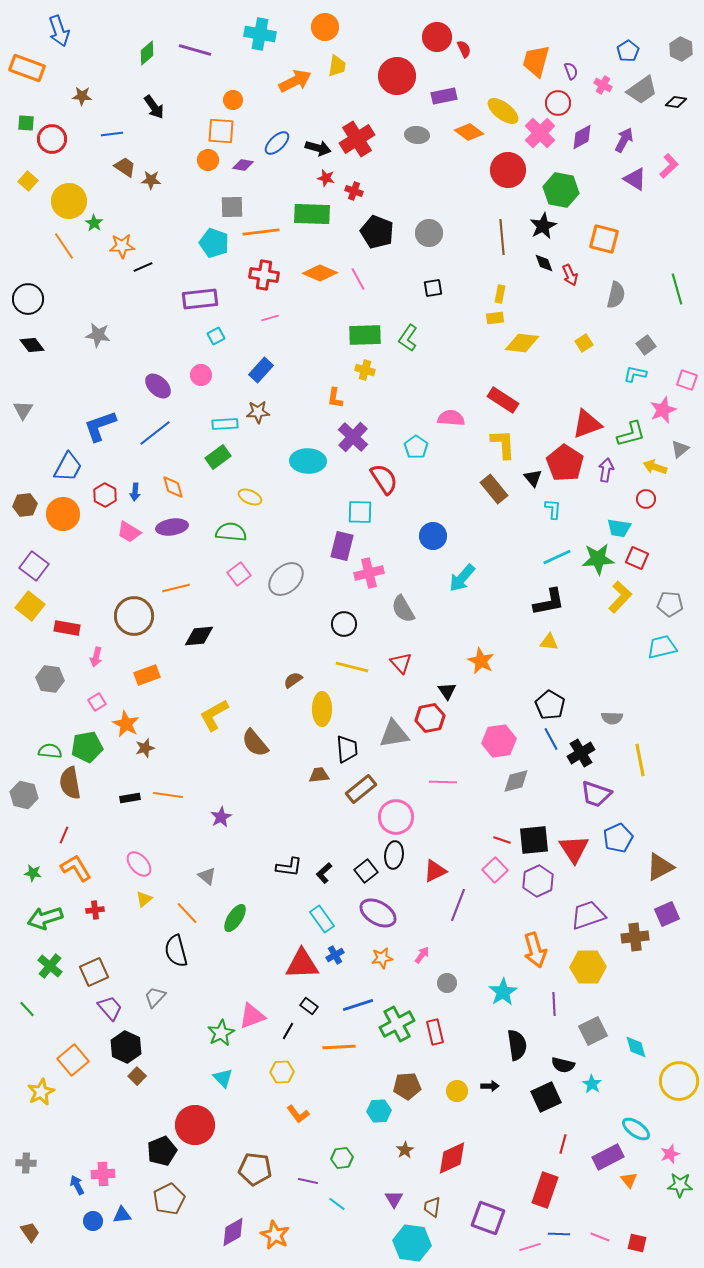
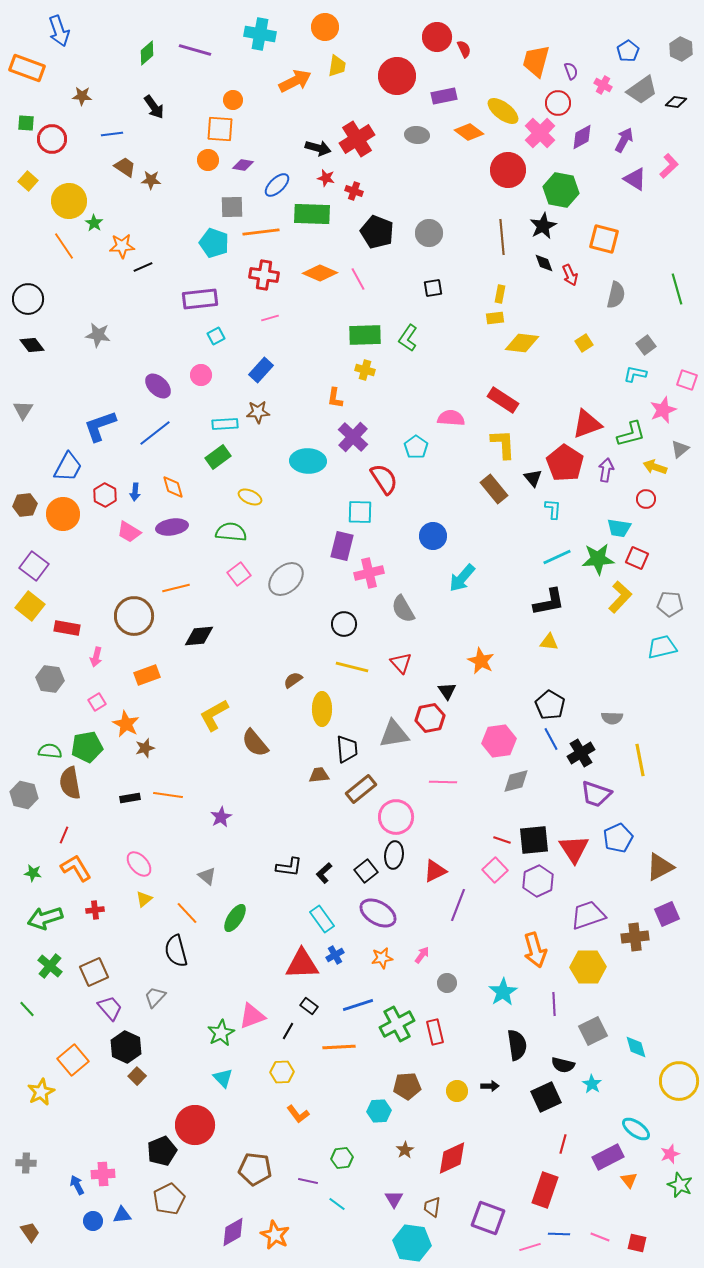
orange square at (221, 131): moved 1 px left, 2 px up
blue ellipse at (277, 143): moved 42 px down
green star at (680, 1185): rotated 20 degrees clockwise
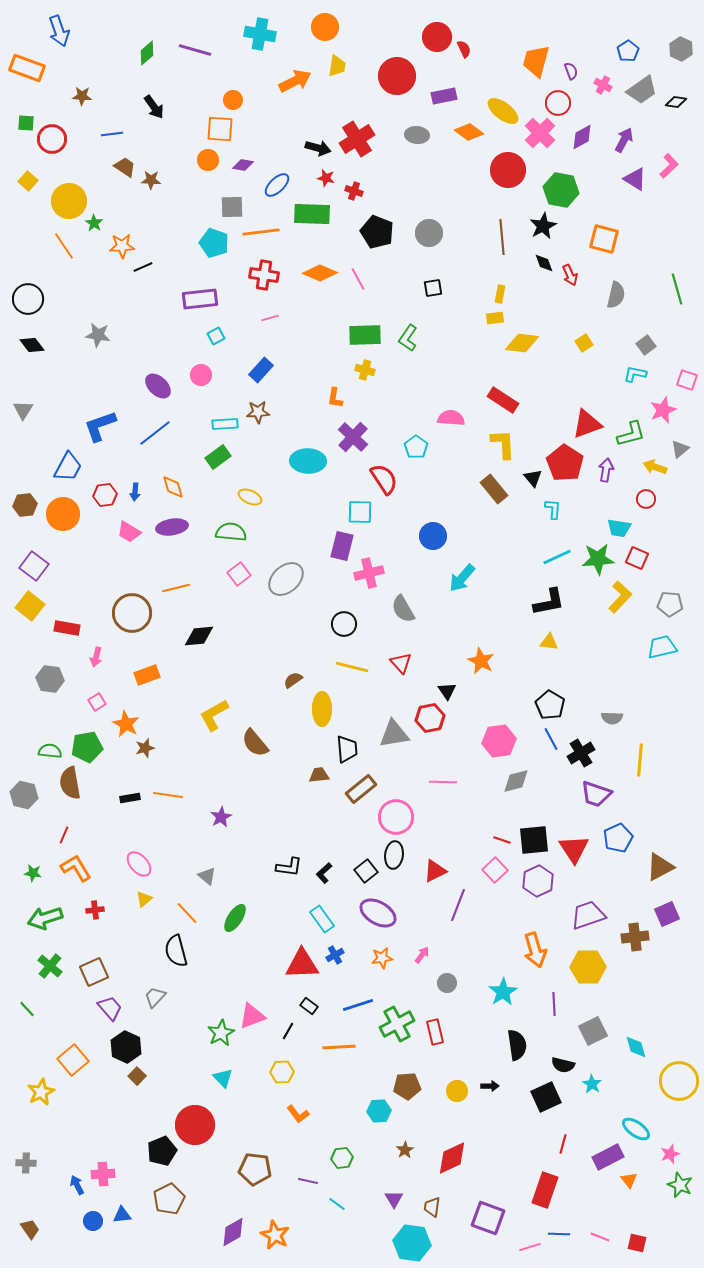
red hexagon at (105, 495): rotated 25 degrees clockwise
brown circle at (134, 616): moved 2 px left, 3 px up
yellow line at (640, 760): rotated 16 degrees clockwise
brown trapezoid at (30, 1232): moved 3 px up
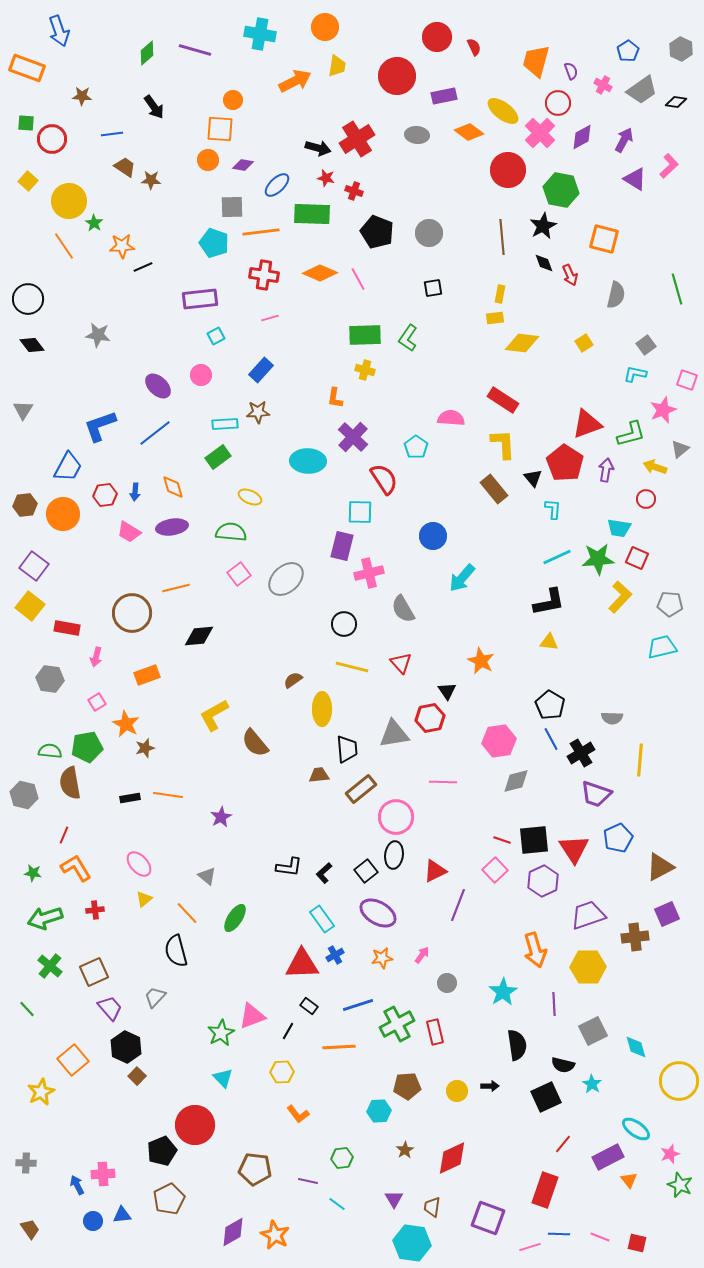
red semicircle at (464, 49): moved 10 px right, 2 px up
purple hexagon at (538, 881): moved 5 px right
red line at (563, 1144): rotated 24 degrees clockwise
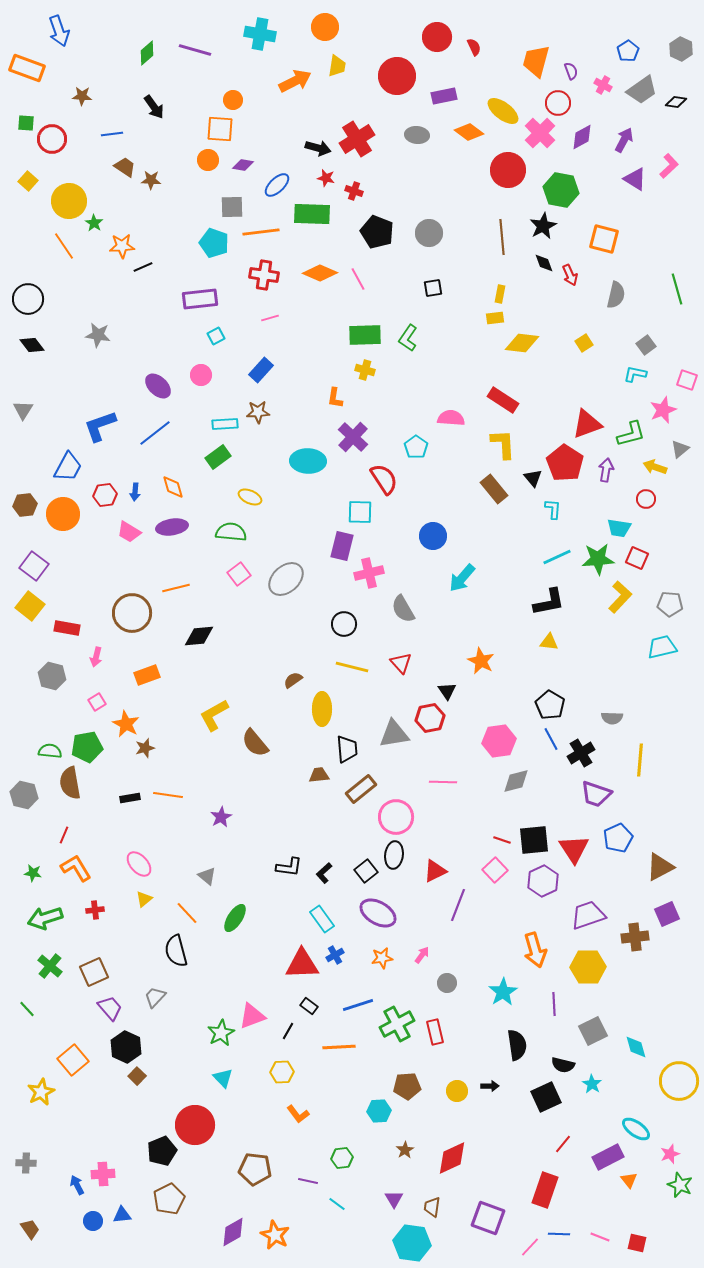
gray hexagon at (50, 679): moved 2 px right, 3 px up; rotated 8 degrees clockwise
pink line at (530, 1247): rotated 30 degrees counterclockwise
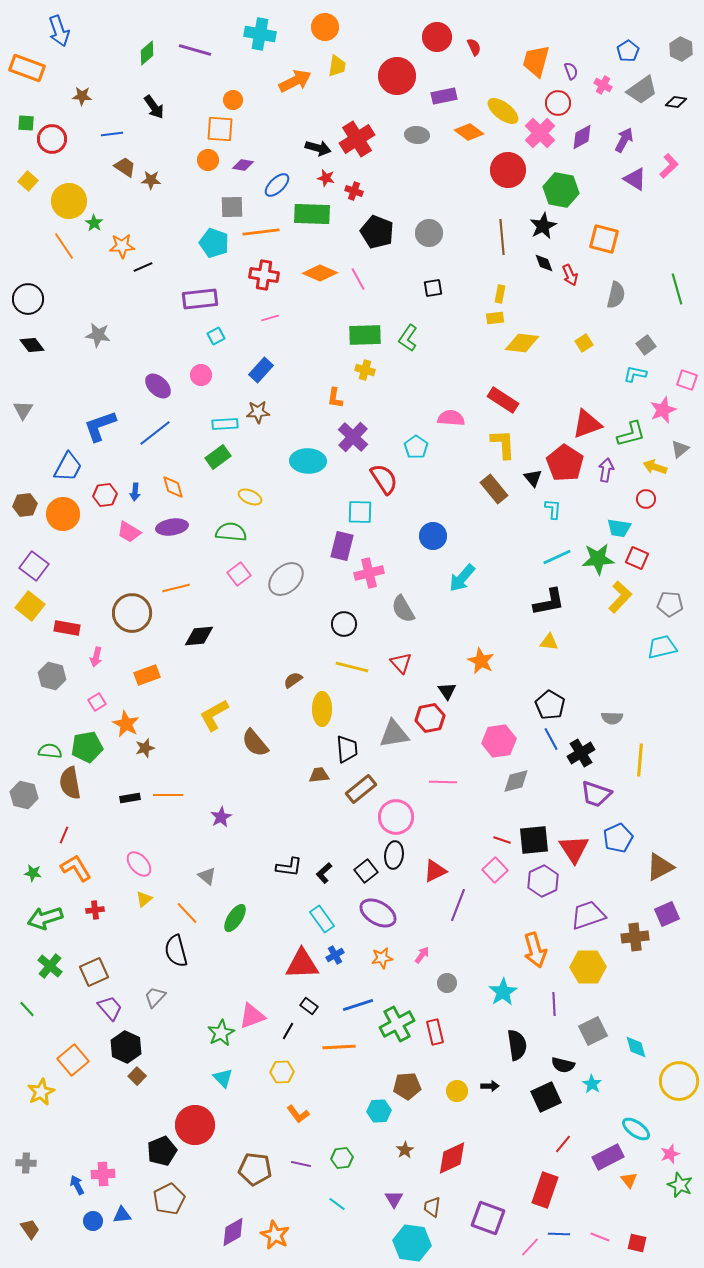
orange line at (168, 795): rotated 8 degrees counterclockwise
purple line at (308, 1181): moved 7 px left, 17 px up
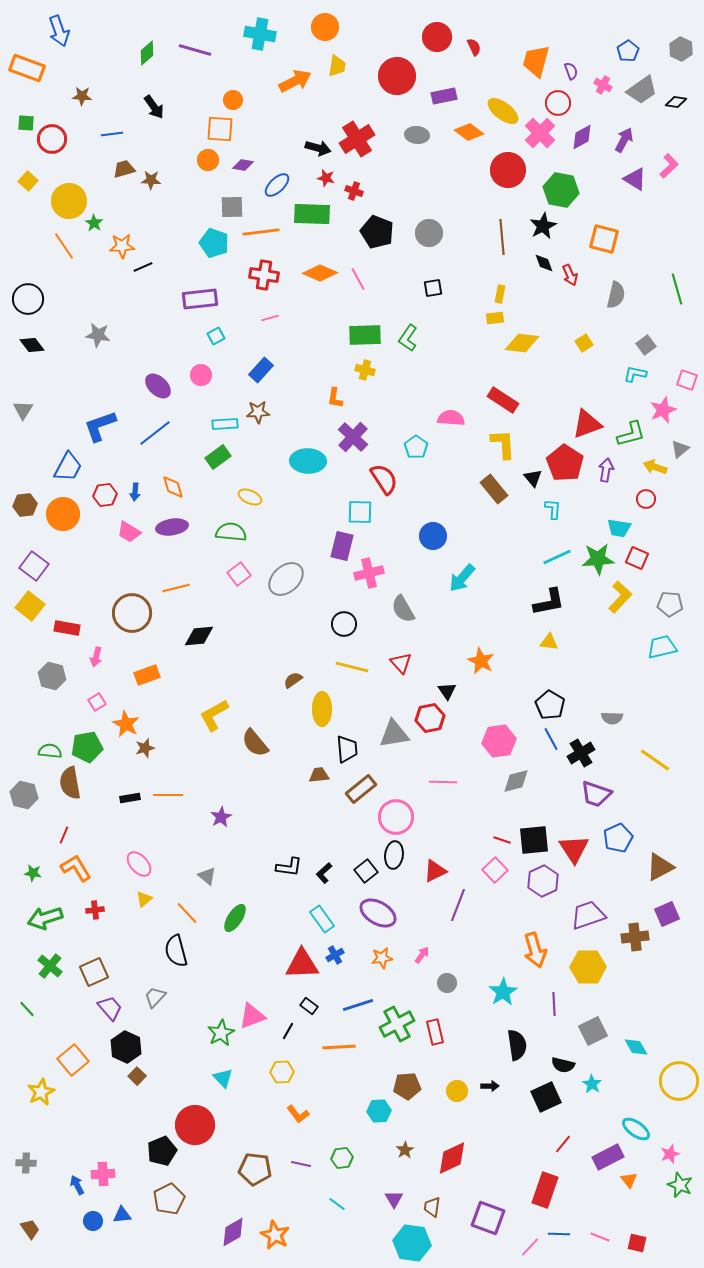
brown trapezoid at (125, 167): moved 1 px left, 2 px down; rotated 50 degrees counterclockwise
yellow line at (640, 760): moved 15 px right; rotated 60 degrees counterclockwise
cyan diamond at (636, 1047): rotated 15 degrees counterclockwise
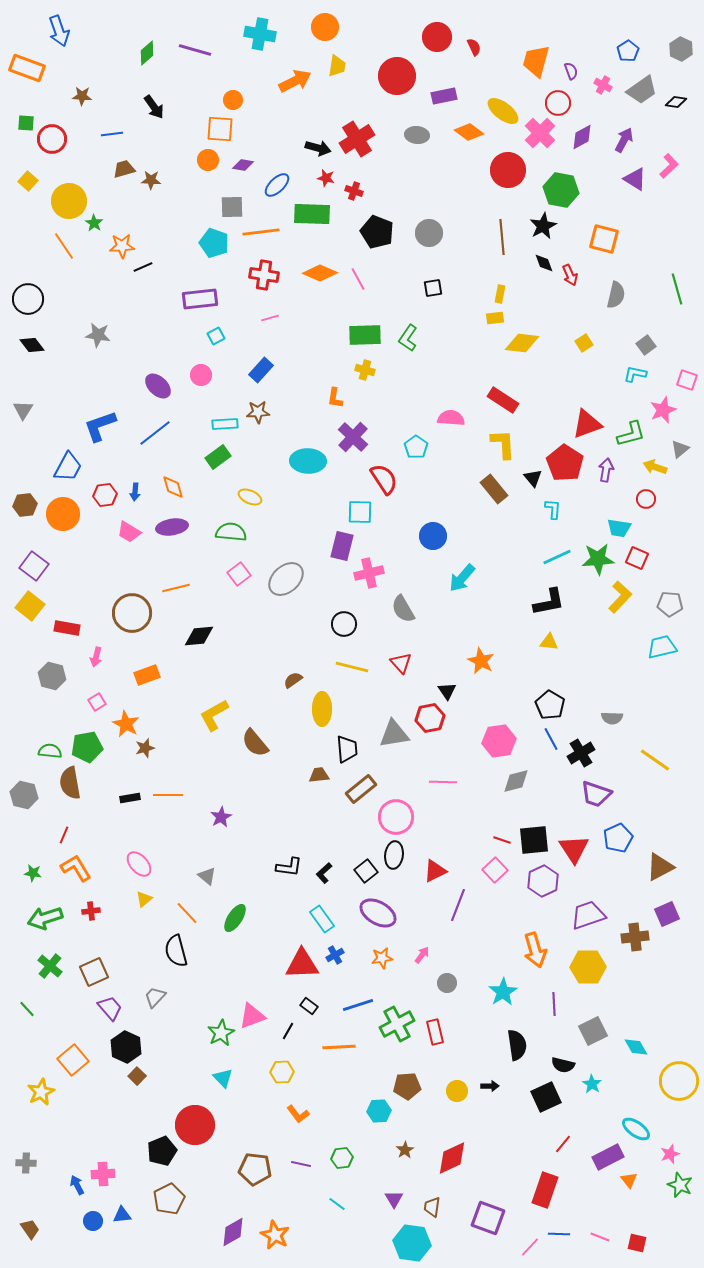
red cross at (95, 910): moved 4 px left, 1 px down
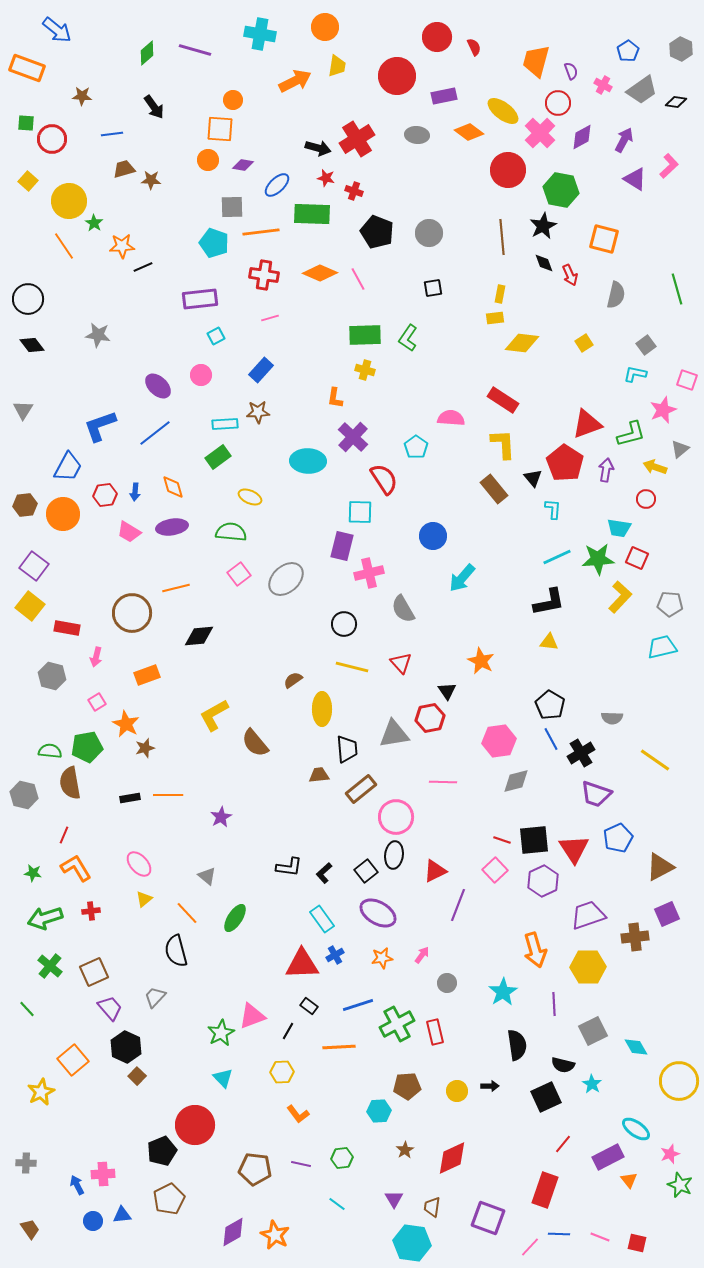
blue arrow at (59, 31): moved 2 px left, 1 px up; rotated 32 degrees counterclockwise
